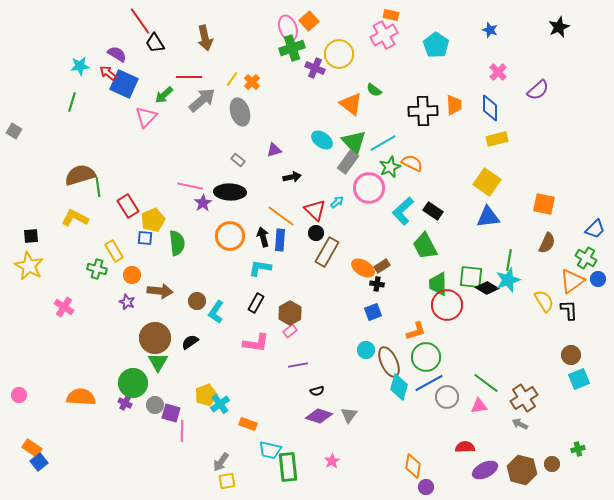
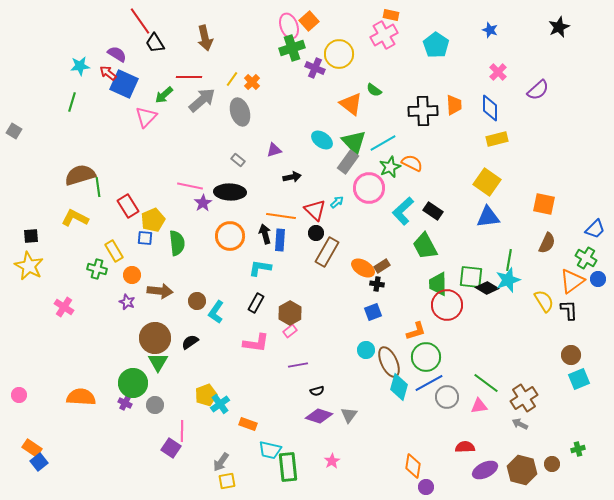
pink ellipse at (288, 28): moved 1 px right, 2 px up
orange line at (281, 216): rotated 28 degrees counterclockwise
black arrow at (263, 237): moved 2 px right, 3 px up
purple square at (171, 413): moved 35 px down; rotated 18 degrees clockwise
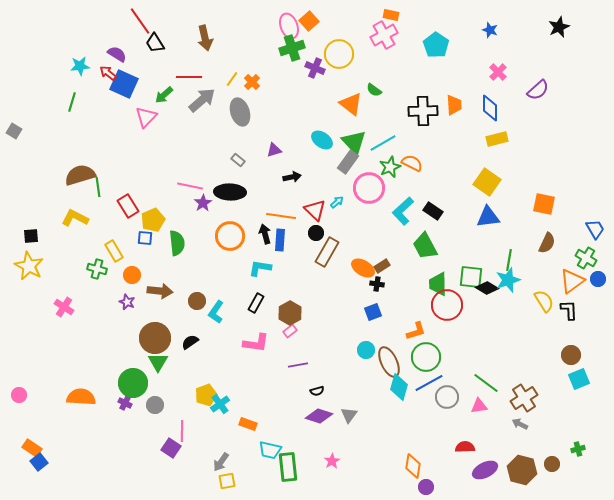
blue trapezoid at (595, 229): rotated 75 degrees counterclockwise
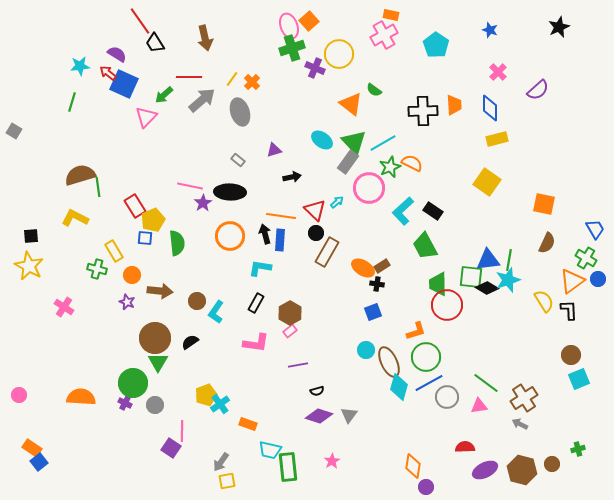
red rectangle at (128, 206): moved 7 px right
blue triangle at (488, 217): moved 43 px down
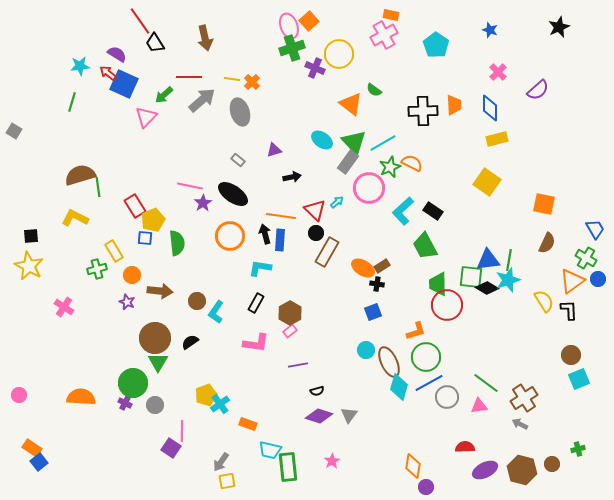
yellow line at (232, 79): rotated 63 degrees clockwise
black ellipse at (230, 192): moved 3 px right, 2 px down; rotated 32 degrees clockwise
green cross at (97, 269): rotated 30 degrees counterclockwise
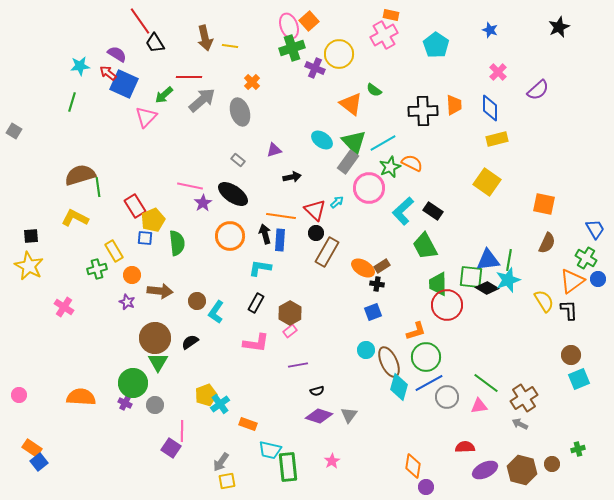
yellow line at (232, 79): moved 2 px left, 33 px up
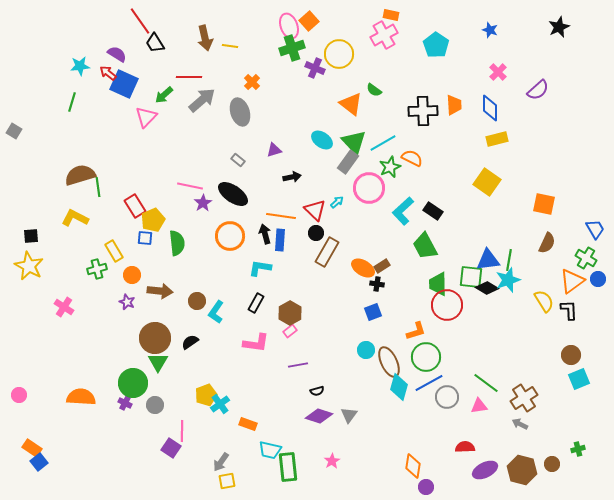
orange semicircle at (412, 163): moved 5 px up
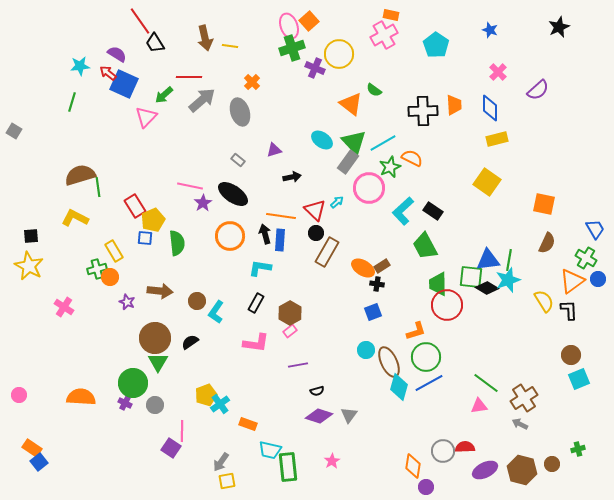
orange circle at (132, 275): moved 22 px left, 2 px down
gray circle at (447, 397): moved 4 px left, 54 px down
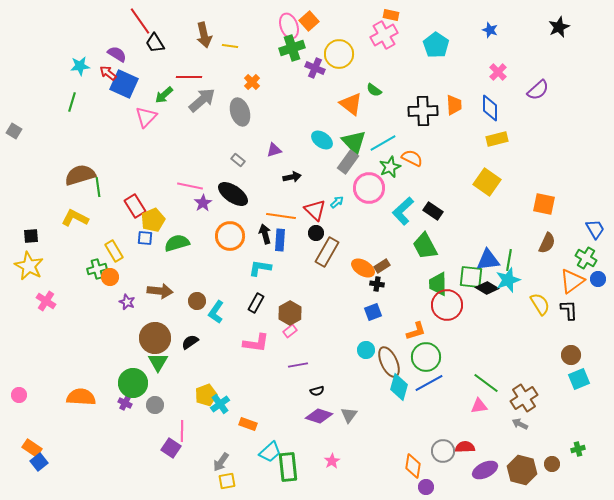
brown arrow at (205, 38): moved 1 px left, 3 px up
green semicircle at (177, 243): rotated 100 degrees counterclockwise
yellow semicircle at (544, 301): moved 4 px left, 3 px down
pink cross at (64, 307): moved 18 px left, 6 px up
cyan trapezoid at (270, 450): moved 2 px down; rotated 55 degrees counterclockwise
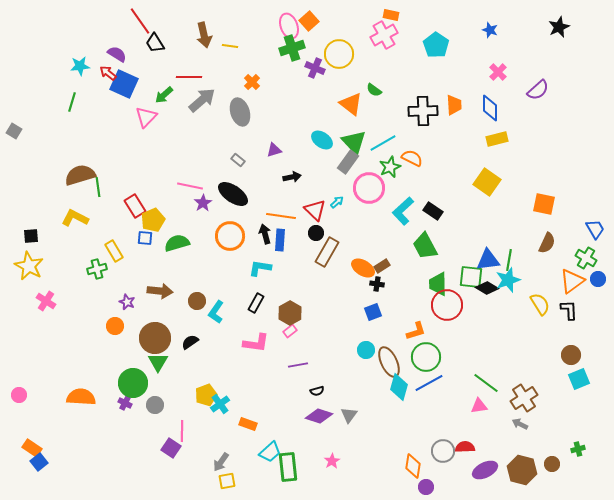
orange circle at (110, 277): moved 5 px right, 49 px down
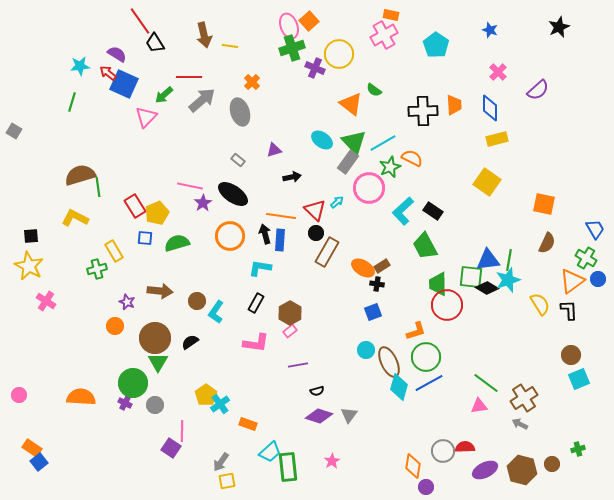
yellow pentagon at (153, 220): moved 4 px right, 7 px up
yellow pentagon at (206, 395): rotated 15 degrees counterclockwise
